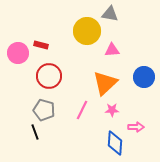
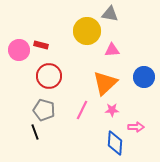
pink circle: moved 1 px right, 3 px up
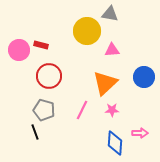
pink arrow: moved 4 px right, 6 px down
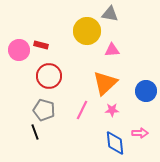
blue circle: moved 2 px right, 14 px down
blue diamond: rotated 10 degrees counterclockwise
